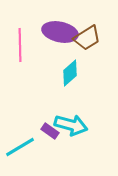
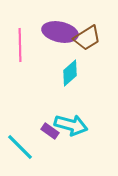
cyan line: rotated 76 degrees clockwise
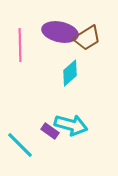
cyan line: moved 2 px up
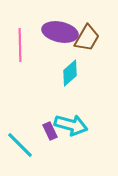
brown trapezoid: rotated 28 degrees counterclockwise
purple rectangle: rotated 30 degrees clockwise
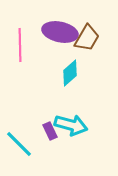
cyan line: moved 1 px left, 1 px up
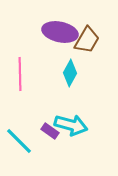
brown trapezoid: moved 2 px down
pink line: moved 29 px down
cyan diamond: rotated 20 degrees counterclockwise
purple rectangle: rotated 30 degrees counterclockwise
cyan line: moved 3 px up
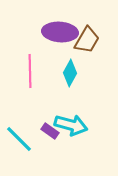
purple ellipse: rotated 8 degrees counterclockwise
pink line: moved 10 px right, 3 px up
cyan line: moved 2 px up
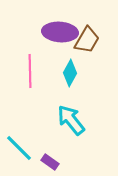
cyan arrow: moved 5 px up; rotated 144 degrees counterclockwise
purple rectangle: moved 31 px down
cyan line: moved 9 px down
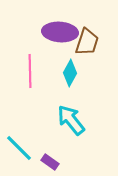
brown trapezoid: moved 2 px down; rotated 12 degrees counterclockwise
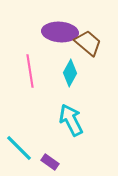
brown trapezoid: moved 1 px right, 1 px down; rotated 68 degrees counterclockwise
pink line: rotated 8 degrees counterclockwise
cyan arrow: rotated 12 degrees clockwise
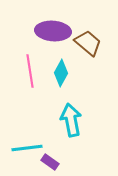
purple ellipse: moved 7 px left, 1 px up
cyan diamond: moved 9 px left
cyan arrow: rotated 16 degrees clockwise
cyan line: moved 8 px right; rotated 52 degrees counterclockwise
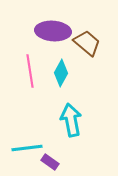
brown trapezoid: moved 1 px left
